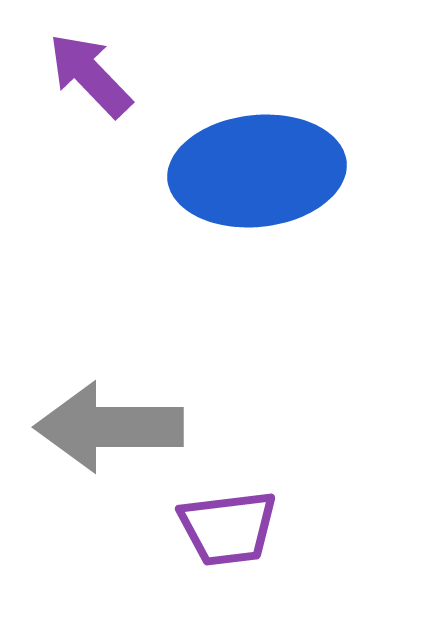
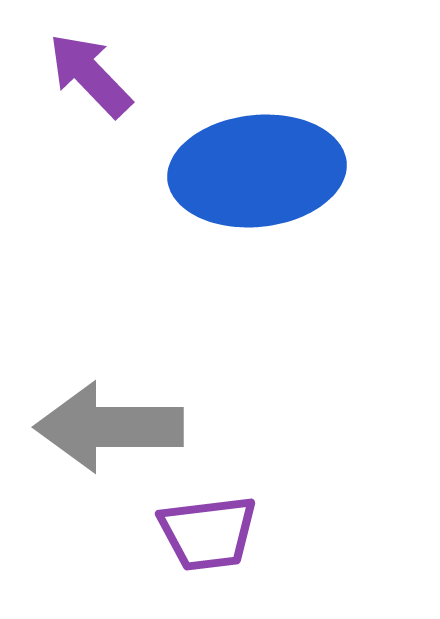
purple trapezoid: moved 20 px left, 5 px down
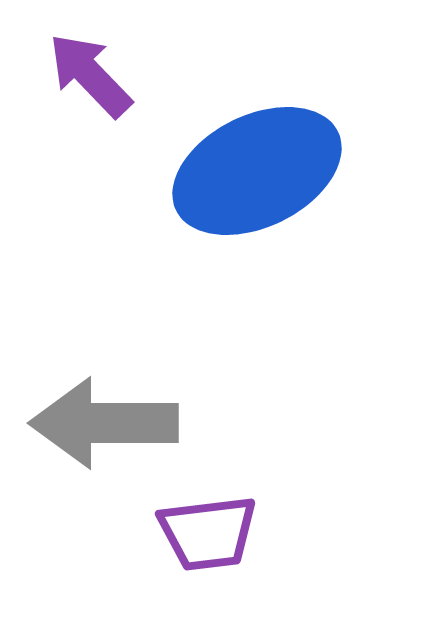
blue ellipse: rotated 20 degrees counterclockwise
gray arrow: moved 5 px left, 4 px up
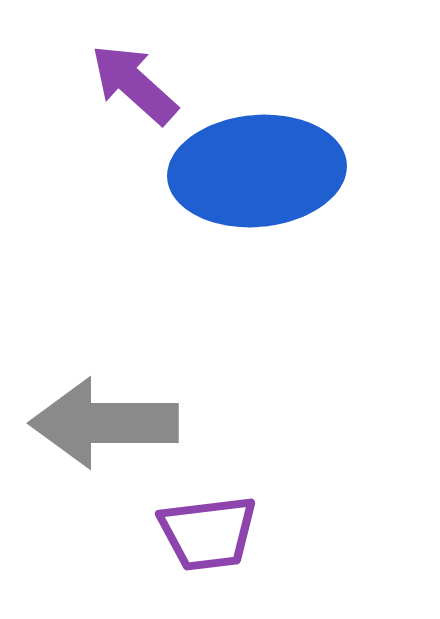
purple arrow: moved 44 px right, 9 px down; rotated 4 degrees counterclockwise
blue ellipse: rotated 21 degrees clockwise
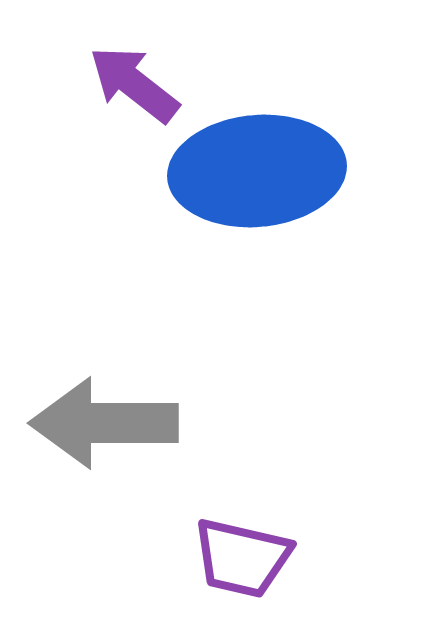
purple arrow: rotated 4 degrees counterclockwise
purple trapezoid: moved 34 px right, 25 px down; rotated 20 degrees clockwise
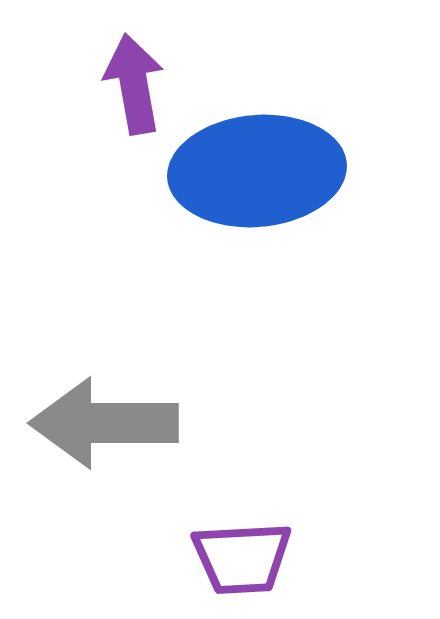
purple arrow: rotated 42 degrees clockwise
purple trapezoid: rotated 16 degrees counterclockwise
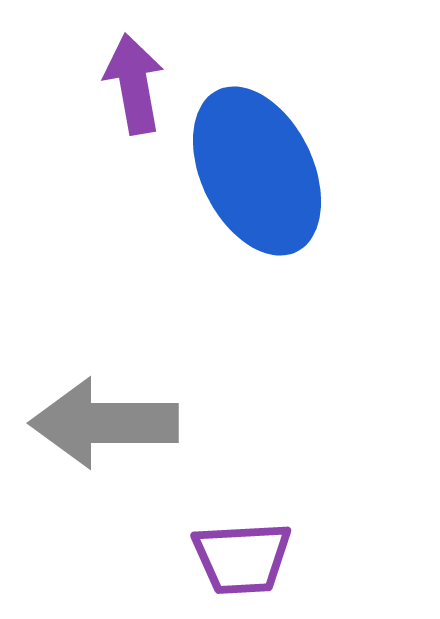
blue ellipse: rotated 69 degrees clockwise
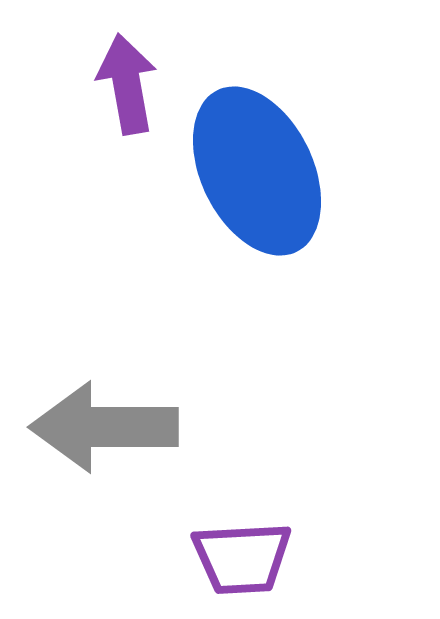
purple arrow: moved 7 px left
gray arrow: moved 4 px down
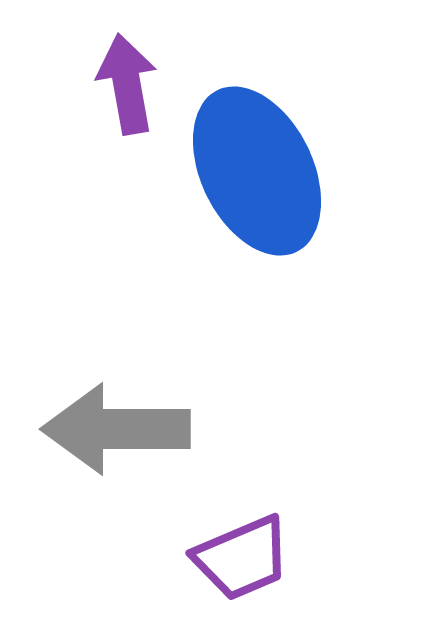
gray arrow: moved 12 px right, 2 px down
purple trapezoid: rotated 20 degrees counterclockwise
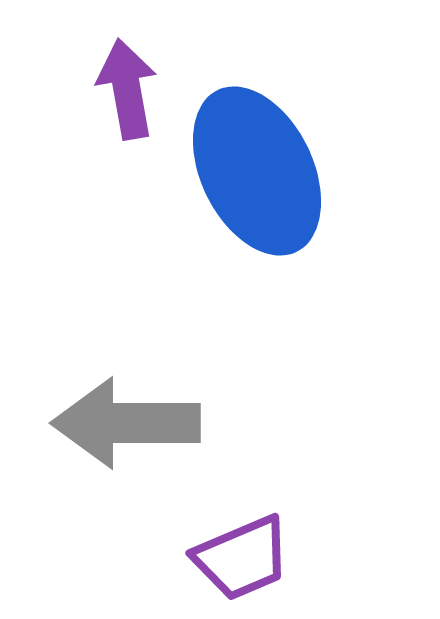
purple arrow: moved 5 px down
gray arrow: moved 10 px right, 6 px up
